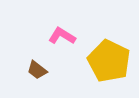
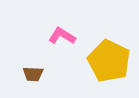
brown trapezoid: moved 4 px left, 4 px down; rotated 35 degrees counterclockwise
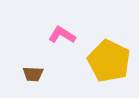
pink L-shape: moved 1 px up
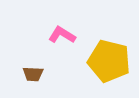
yellow pentagon: rotated 12 degrees counterclockwise
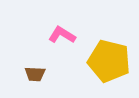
brown trapezoid: moved 2 px right
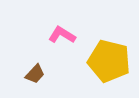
brown trapezoid: rotated 50 degrees counterclockwise
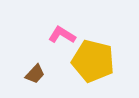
yellow pentagon: moved 16 px left
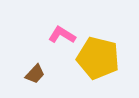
yellow pentagon: moved 5 px right, 3 px up
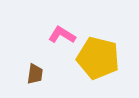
brown trapezoid: rotated 35 degrees counterclockwise
